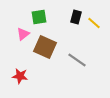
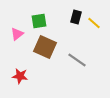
green square: moved 4 px down
pink triangle: moved 6 px left
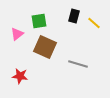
black rectangle: moved 2 px left, 1 px up
gray line: moved 1 px right, 4 px down; rotated 18 degrees counterclockwise
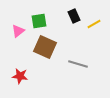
black rectangle: rotated 40 degrees counterclockwise
yellow line: moved 1 px down; rotated 72 degrees counterclockwise
pink triangle: moved 1 px right, 3 px up
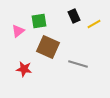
brown square: moved 3 px right
red star: moved 4 px right, 7 px up
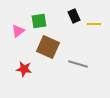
yellow line: rotated 32 degrees clockwise
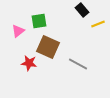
black rectangle: moved 8 px right, 6 px up; rotated 16 degrees counterclockwise
yellow line: moved 4 px right; rotated 24 degrees counterclockwise
gray line: rotated 12 degrees clockwise
red star: moved 5 px right, 6 px up
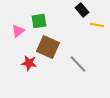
yellow line: moved 1 px left, 1 px down; rotated 32 degrees clockwise
gray line: rotated 18 degrees clockwise
